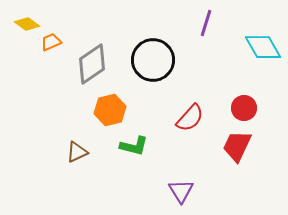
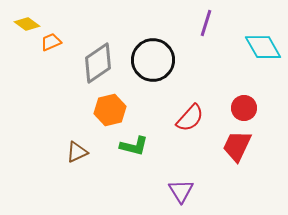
gray diamond: moved 6 px right, 1 px up
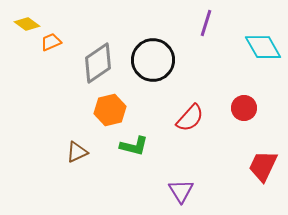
red trapezoid: moved 26 px right, 20 px down
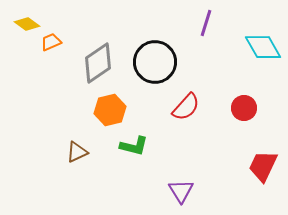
black circle: moved 2 px right, 2 px down
red semicircle: moved 4 px left, 11 px up
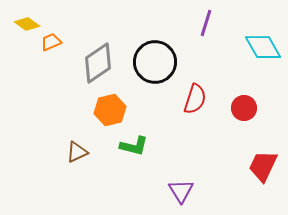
red semicircle: moved 9 px right, 8 px up; rotated 24 degrees counterclockwise
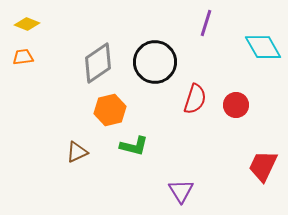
yellow diamond: rotated 15 degrees counterclockwise
orange trapezoid: moved 28 px left, 15 px down; rotated 15 degrees clockwise
red circle: moved 8 px left, 3 px up
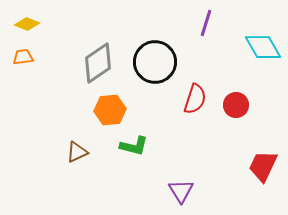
orange hexagon: rotated 8 degrees clockwise
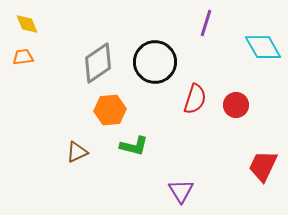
yellow diamond: rotated 45 degrees clockwise
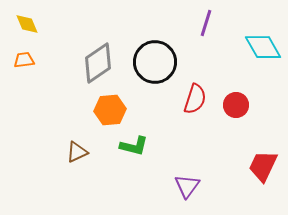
orange trapezoid: moved 1 px right, 3 px down
purple triangle: moved 6 px right, 5 px up; rotated 8 degrees clockwise
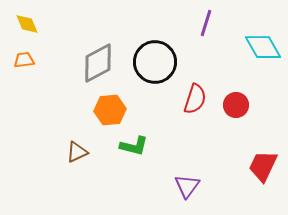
gray diamond: rotated 6 degrees clockwise
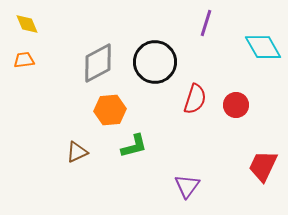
green L-shape: rotated 28 degrees counterclockwise
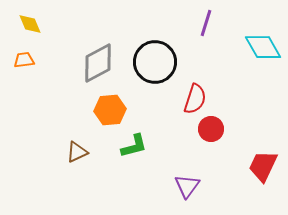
yellow diamond: moved 3 px right
red circle: moved 25 px left, 24 px down
